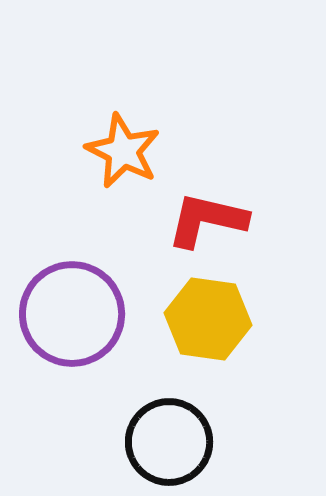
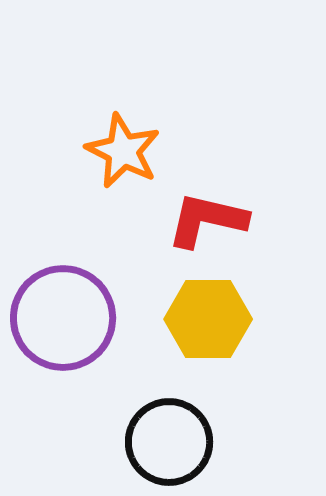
purple circle: moved 9 px left, 4 px down
yellow hexagon: rotated 8 degrees counterclockwise
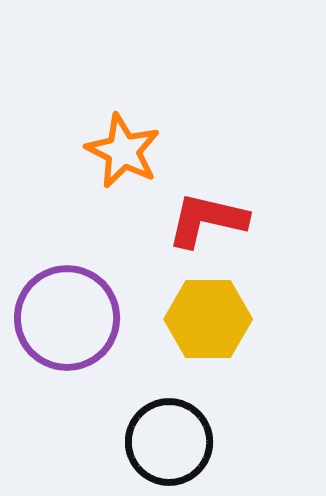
purple circle: moved 4 px right
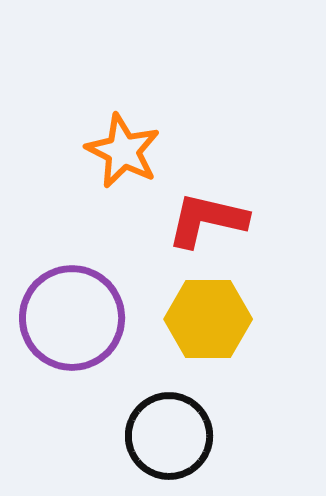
purple circle: moved 5 px right
black circle: moved 6 px up
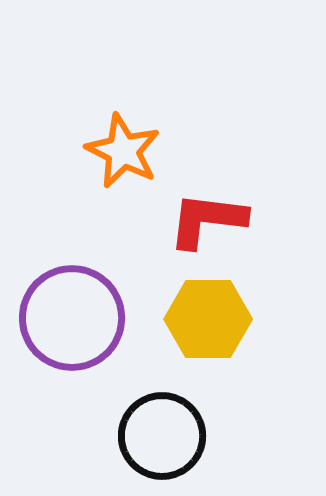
red L-shape: rotated 6 degrees counterclockwise
black circle: moved 7 px left
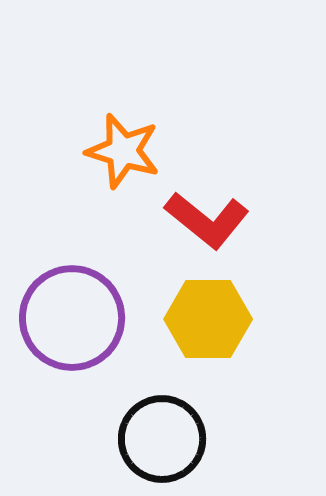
orange star: rotated 10 degrees counterclockwise
red L-shape: rotated 148 degrees counterclockwise
black circle: moved 3 px down
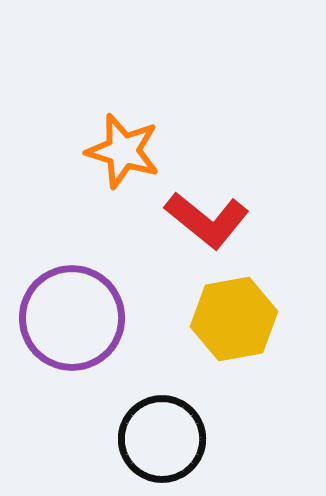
yellow hexagon: moved 26 px right; rotated 10 degrees counterclockwise
